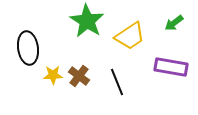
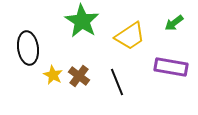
green star: moved 5 px left
yellow star: rotated 30 degrees clockwise
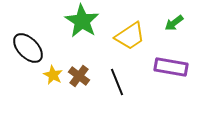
black ellipse: rotated 36 degrees counterclockwise
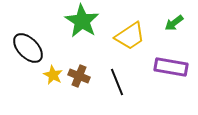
brown cross: rotated 15 degrees counterclockwise
